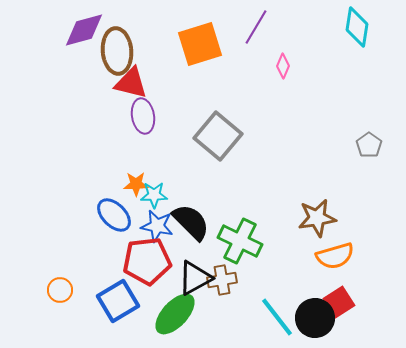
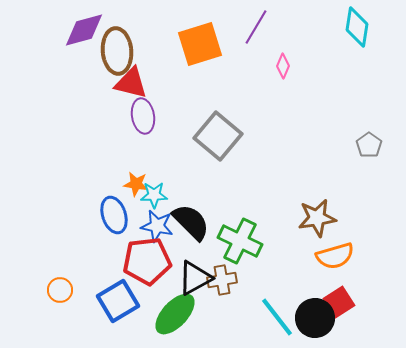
orange star: rotated 10 degrees clockwise
blue ellipse: rotated 27 degrees clockwise
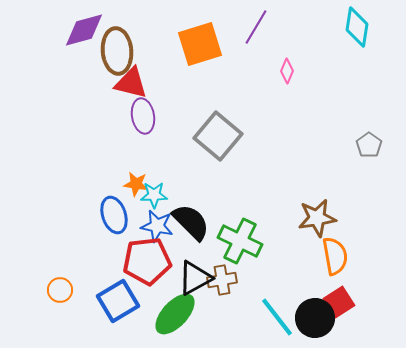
pink diamond: moved 4 px right, 5 px down
orange semicircle: rotated 84 degrees counterclockwise
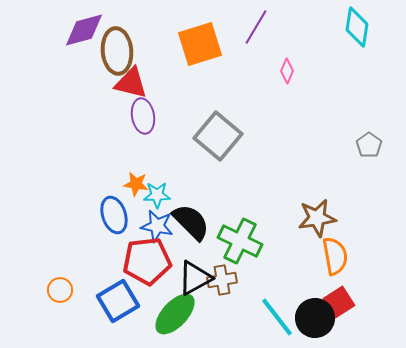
cyan star: moved 3 px right
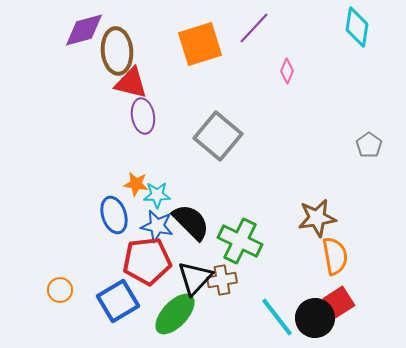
purple line: moved 2 px left, 1 px down; rotated 12 degrees clockwise
black triangle: rotated 18 degrees counterclockwise
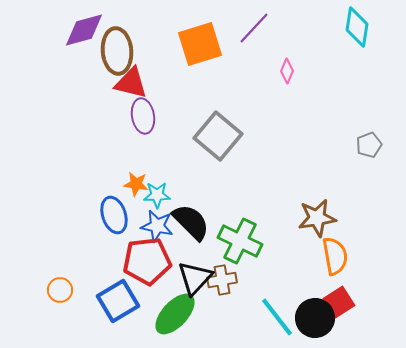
gray pentagon: rotated 15 degrees clockwise
